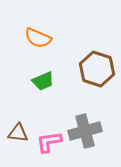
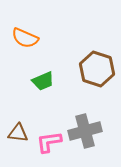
orange semicircle: moved 13 px left
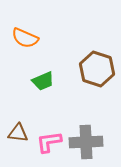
gray cross: moved 1 px right, 11 px down; rotated 12 degrees clockwise
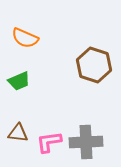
brown hexagon: moved 3 px left, 4 px up
green trapezoid: moved 24 px left
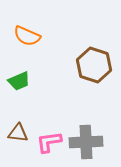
orange semicircle: moved 2 px right, 2 px up
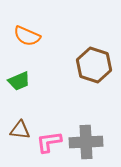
brown triangle: moved 2 px right, 3 px up
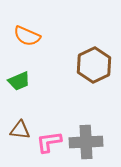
brown hexagon: rotated 16 degrees clockwise
